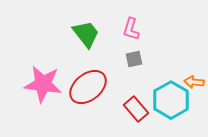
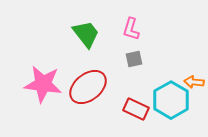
red rectangle: rotated 25 degrees counterclockwise
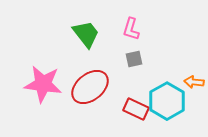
red ellipse: moved 2 px right
cyan hexagon: moved 4 px left, 1 px down
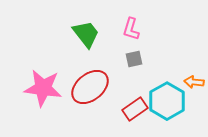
pink star: moved 4 px down
red rectangle: moved 1 px left; rotated 60 degrees counterclockwise
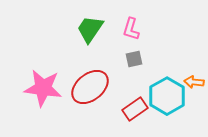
green trapezoid: moved 4 px right, 5 px up; rotated 108 degrees counterclockwise
cyan hexagon: moved 5 px up
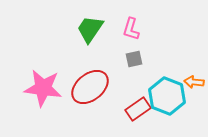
cyan hexagon: rotated 9 degrees counterclockwise
red rectangle: moved 3 px right
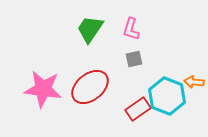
pink star: moved 1 px down
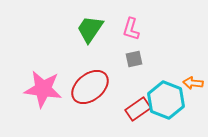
orange arrow: moved 1 px left, 1 px down
cyan hexagon: moved 1 px left, 4 px down
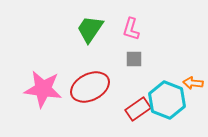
gray square: rotated 12 degrees clockwise
red ellipse: rotated 12 degrees clockwise
cyan hexagon: moved 1 px right
